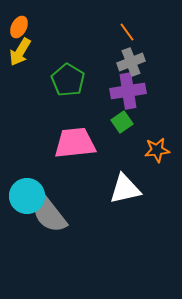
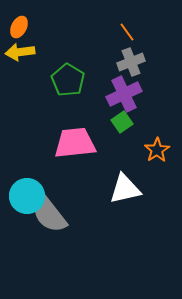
yellow arrow: rotated 52 degrees clockwise
purple cross: moved 4 px left, 3 px down; rotated 16 degrees counterclockwise
orange star: rotated 25 degrees counterclockwise
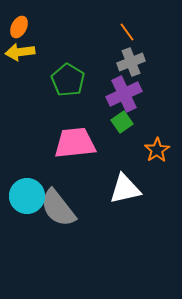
gray semicircle: moved 9 px right, 6 px up
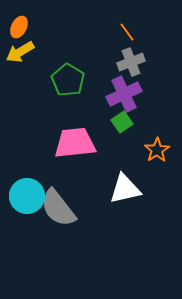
yellow arrow: rotated 24 degrees counterclockwise
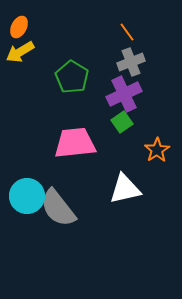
green pentagon: moved 4 px right, 3 px up
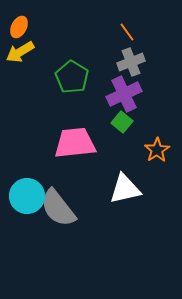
green square: rotated 15 degrees counterclockwise
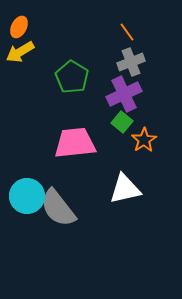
orange star: moved 13 px left, 10 px up
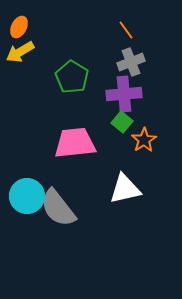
orange line: moved 1 px left, 2 px up
purple cross: rotated 20 degrees clockwise
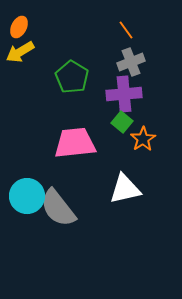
orange star: moved 1 px left, 1 px up
